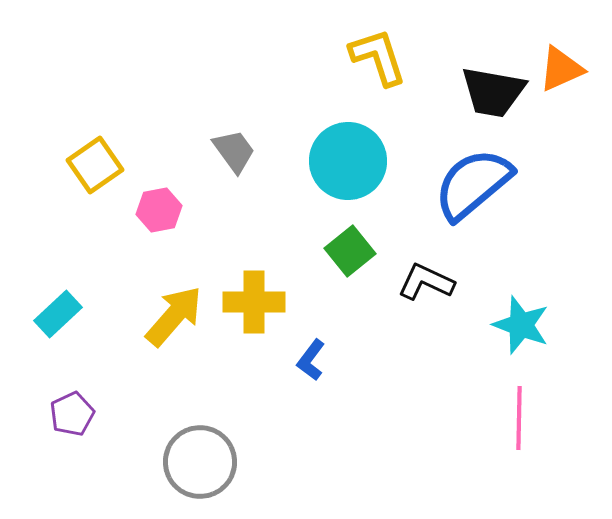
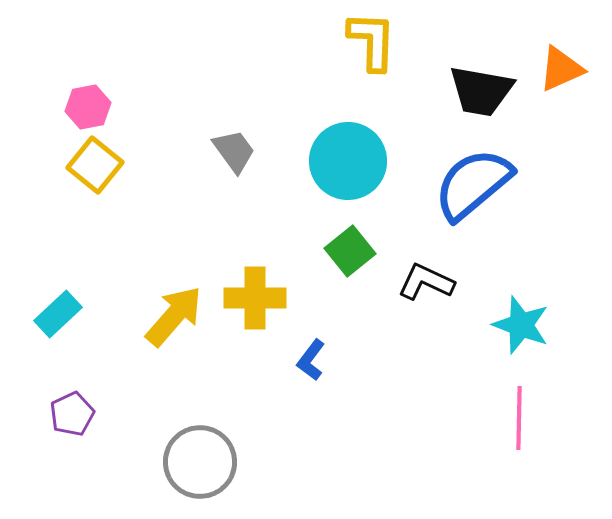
yellow L-shape: moved 6 px left, 16 px up; rotated 20 degrees clockwise
black trapezoid: moved 12 px left, 1 px up
yellow square: rotated 16 degrees counterclockwise
pink hexagon: moved 71 px left, 103 px up
yellow cross: moved 1 px right, 4 px up
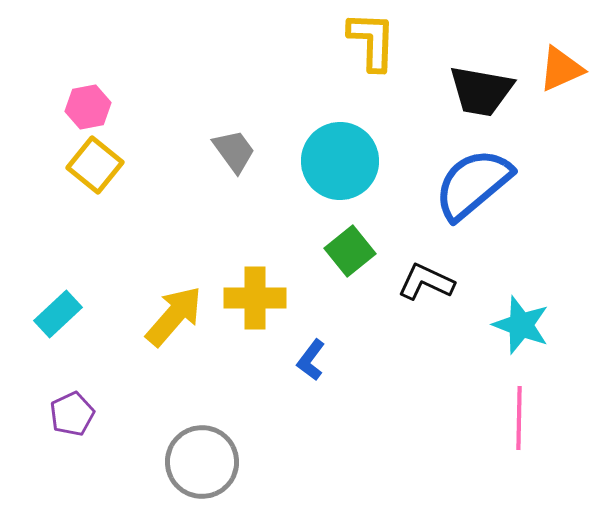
cyan circle: moved 8 px left
gray circle: moved 2 px right
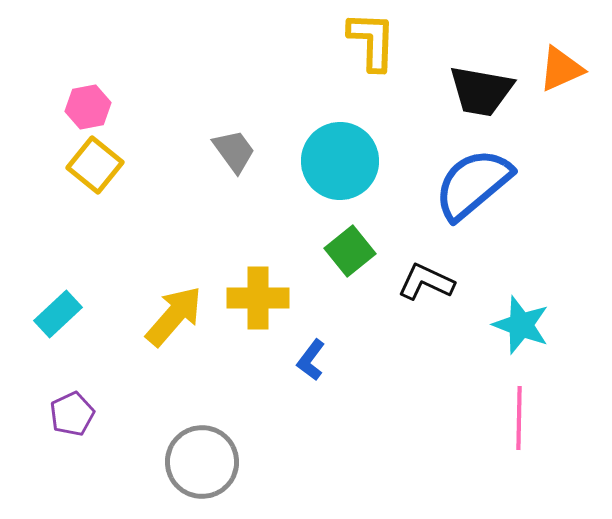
yellow cross: moved 3 px right
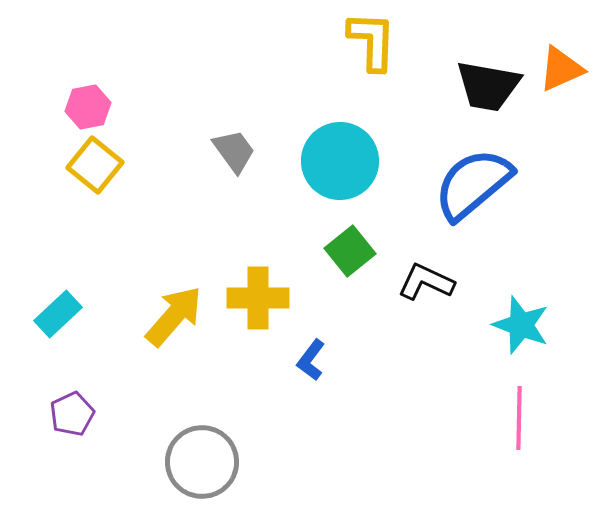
black trapezoid: moved 7 px right, 5 px up
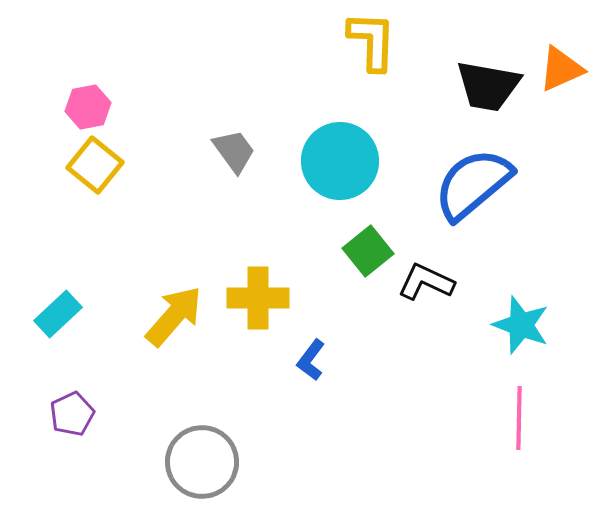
green square: moved 18 px right
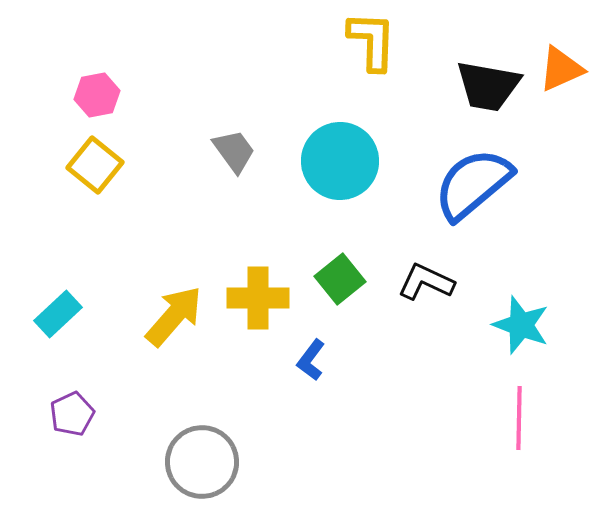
pink hexagon: moved 9 px right, 12 px up
green square: moved 28 px left, 28 px down
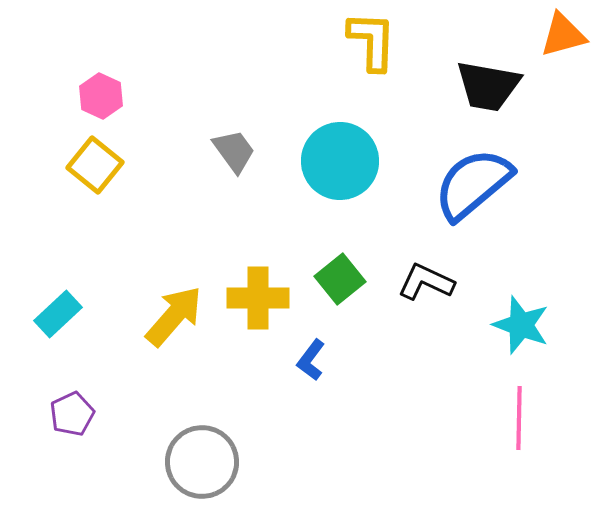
orange triangle: moved 2 px right, 34 px up; rotated 9 degrees clockwise
pink hexagon: moved 4 px right, 1 px down; rotated 24 degrees counterclockwise
